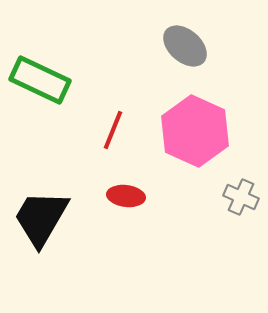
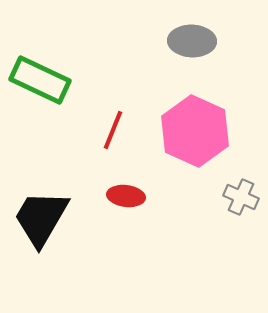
gray ellipse: moved 7 px right, 5 px up; rotated 39 degrees counterclockwise
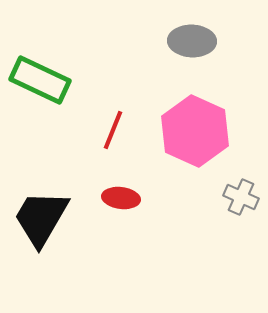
red ellipse: moved 5 px left, 2 px down
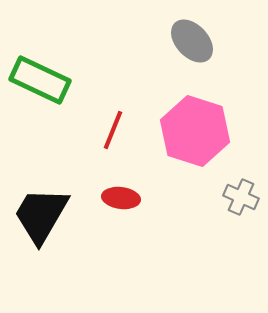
gray ellipse: rotated 45 degrees clockwise
pink hexagon: rotated 6 degrees counterclockwise
black trapezoid: moved 3 px up
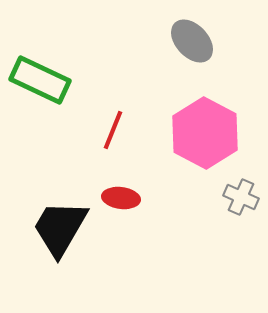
pink hexagon: moved 10 px right, 2 px down; rotated 10 degrees clockwise
black trapezoid: moved 19 px right, 13 px down
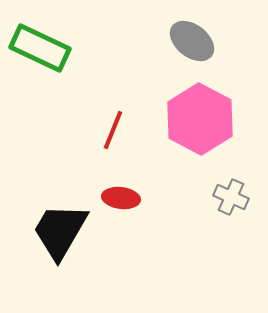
gray ellipse: rotated 9 degrees counterclockwise
green rectangle: moved 32 px up
pink hexagon: moved 5 px left, 14 px up
gray cross: moved 10 px left
black trapezoid: moved 3 px down
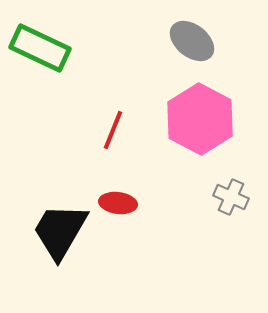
red ellipse: moved 3 px left, 5 px down
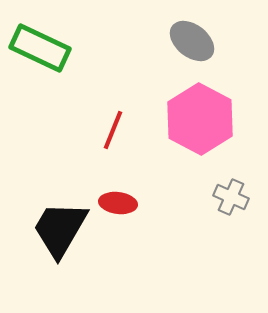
black trapezoid: moved 2 px up
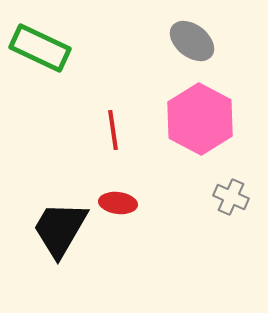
red line: rotated 30 degrees counterclockwise
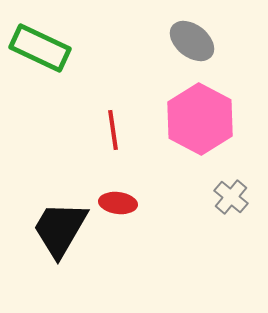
gray cross: rotated 16 degrees clockwise
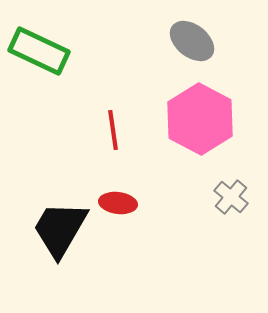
green rectangle: moved 1 px left, 3 px down
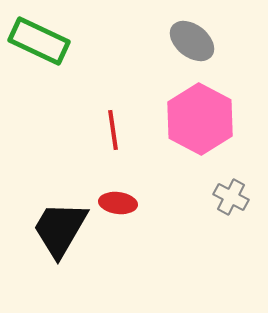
green rectangle: moved 10 px up
gray cross: rotated 12 degrees counterclockwise
